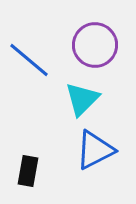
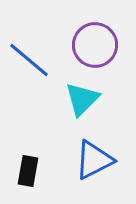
blue triangle: moved 1 px left, 10 px down
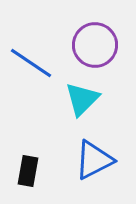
blue line: moved 2 px right, 3 px down; rotated 6 degrees counterclockwise
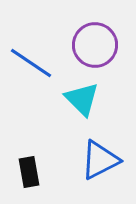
cyan triangle: rotated 30 degrees counterclockwise
blue triangle: moved 6 px right
black rectangle: moved 1 px right, 1 px down; rotated 20 degrees counterclockwise
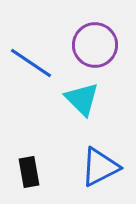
blue triangle: moved 7 px down
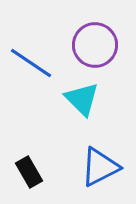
black rectangle: rotated 20 degrees counterclockwise
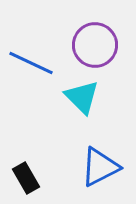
blue line: rotated 9 degrees counterclockwise
cyan triangle: moved 2 px up
black rectangle: moved 3 px left, 6 px down
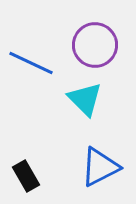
cyan triangle: moved 3 px right, 2 px down
black rectangle: moved 2 px up
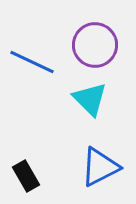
blue line: moved 1 px right, 1 px up
cyan triangle: moved 5 px right
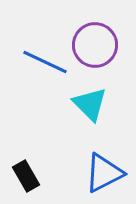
blue line: moved 13 px right
cyan triangle: moved 5 px down
blue triangle: moved 4 px right, 6 px down
